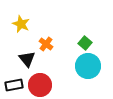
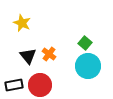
yellow star: moved 1 px right, 1 px up
orange cross: moved 3 px right, 10 px down
black triangle: moved 1 px right, 3 px up
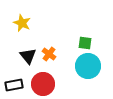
green square: rotated 32 degrees counterclockwise
red circle: moved 3 px right, 1 px up
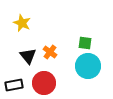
orange cross: moved 1 px right, 2 px up
red circle: moved 1 px right, 1 px up
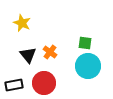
black triangle: moved 1 px up
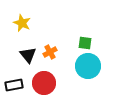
orange cross: rotated 24 degrees clockwise
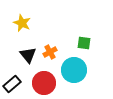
green square: moved 1 px left
cyan circle: moved 14 px left, 4 px down
black rectangle: moved 2 px left, 1 px up; rotated 30 degrees counterclockwise
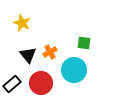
red circle: moved 3 px left
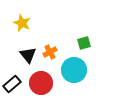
green square: rotated 24 degrees counterclockwise
